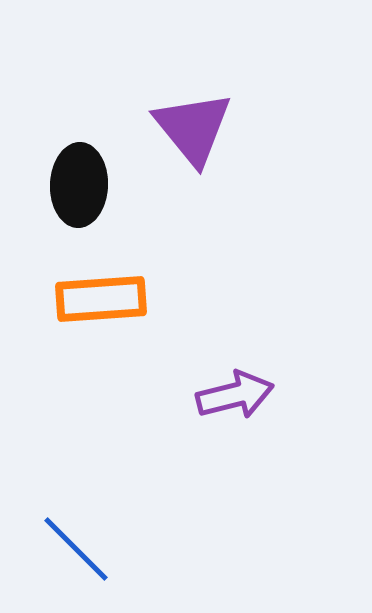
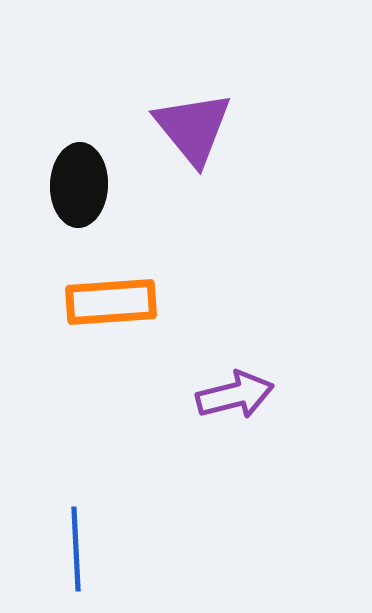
orange rectangle: moved 10 px right, 3 px down
blue line: rotated 42 degrees clockwise
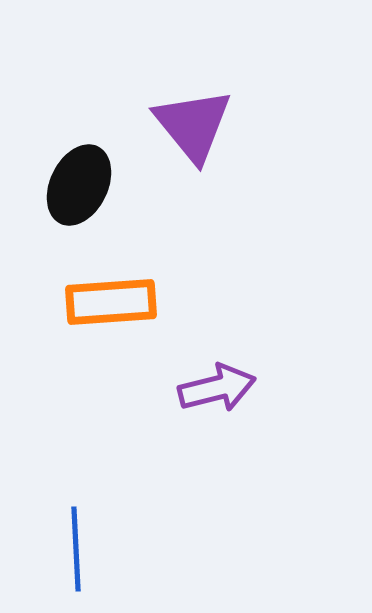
purple triangle: moved 3 px up
black ellipse: rotated 24 degrees clockwise
purple arrow: moved 18 px left, 7 px up
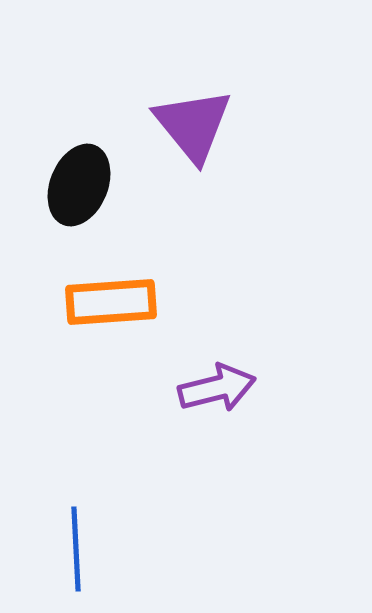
black ellipse: rotated 4 degrees counterclockwise
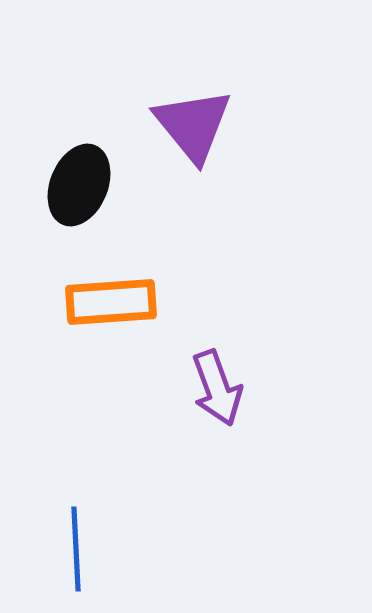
purple arrow: rotated 84 degrees clockwise
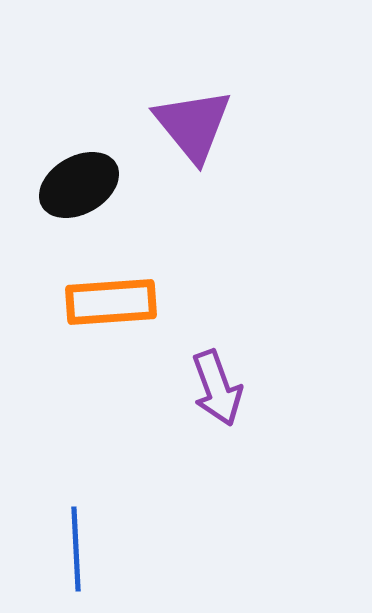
black ellipse: rotated 38 degrees clockwise
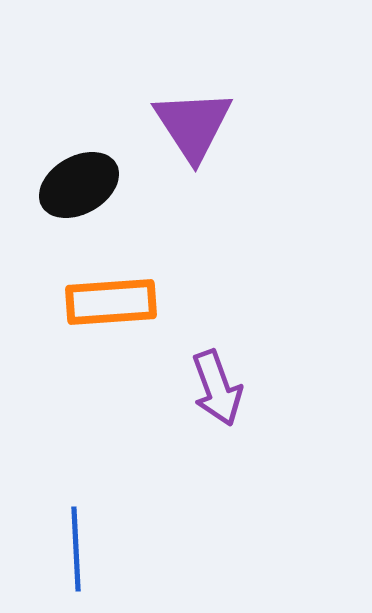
purple triangle: rotated 6 degrees clockwise
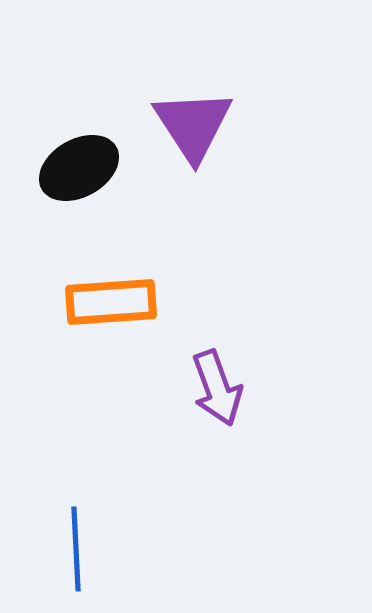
black ellipse: moved 17 px up
